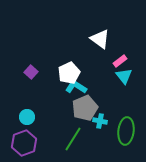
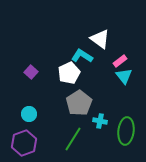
cyan L-shape: moved 6 px right, 31 px up
gray pentagon: moved 6 px left, 5 px up; rotated 10 degrees counterclockwise
cyan circle: moved 2 px right, 3 px up
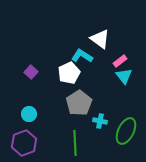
green ellipse: rotated 20 degrees clockwise
green line: moved 2 px right, 4 px down; rotated 35 degrees counterclockwise
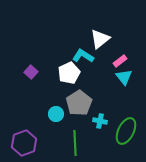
white triangle: rotated 45 degrees clockwise
cyan L-shape: moved 1 px right
cyan triangle: moved 1 px down
cyan circle: moved 27 px right
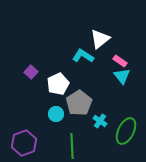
pink rectangle: rotated 72 degrees clockwise
white pentagon: moved 11 px left, 11 px down
cyan triangle: moved 2 px left, 1 px up
cyan cross: rotated 24 degrees clockwise
green line: moved 3 px left, 3 px down
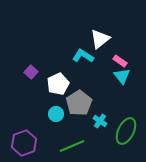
green line: rotated 70 degrees clockwise
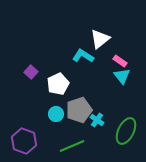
gray pentagon: moved 7 px down; rotated 15 degrees clockwise
cyan cross: moved 3 px left, 1 px up
purple hexagon: moved 2 px up; rotated 20 degrees counterclockwise
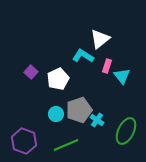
pink rectangle: moved 13 px left, 5 px down; rotated 72 degrees clockwise
white pentagon: moved 5 px up
green line: moved 6 px left, 1 px up
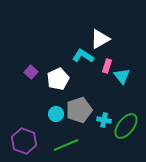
white triangle: rotated 10 degrees clockwise
cyan cross: moved 7 px right; rotated 24 degrees counterclockwise
green ellipse: moved 5 px up; rotated 12 degrees clockwise
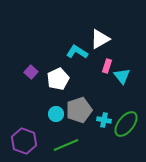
cyan L-shape: moved 6 px left, 4 px up
green ellipse: moved 2 px up
